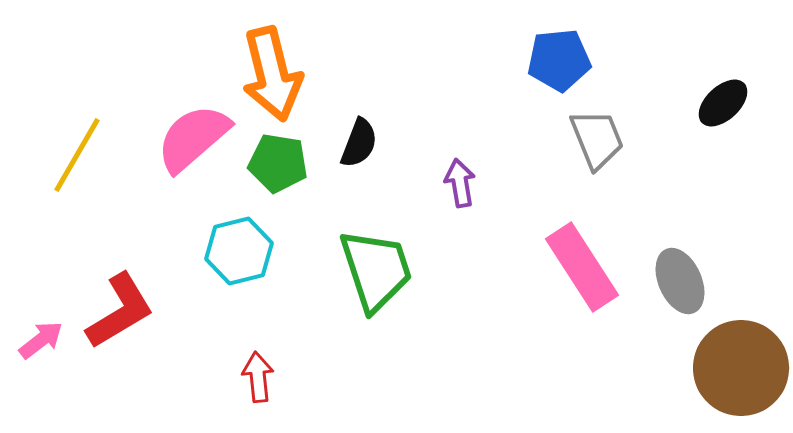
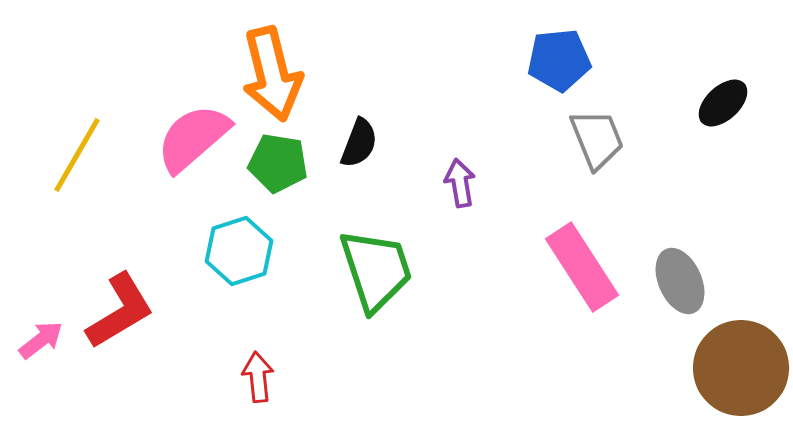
cyan hexagon: rotated 4 degrees counterclockwise
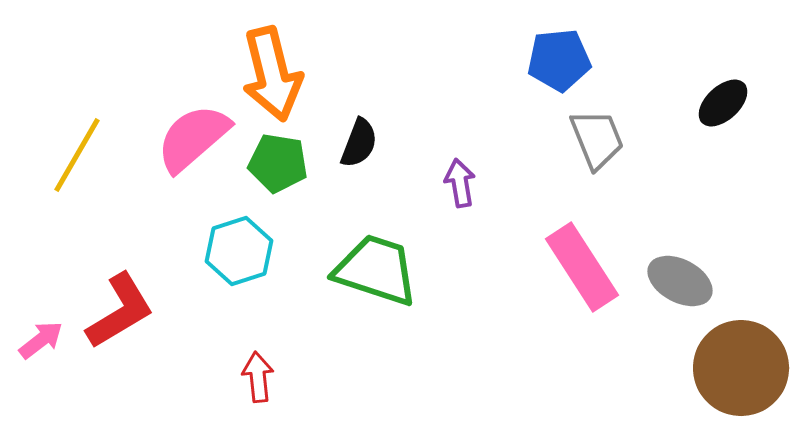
green trapezoid: rotated 54 degrees counterclockwise
gray ellipse: rotated 38 degrees counterclockwise
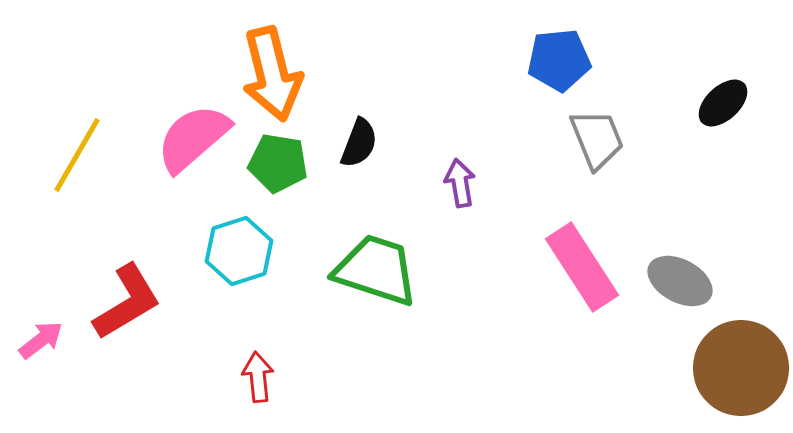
red L-shape: moved 7 px right, 9 px up
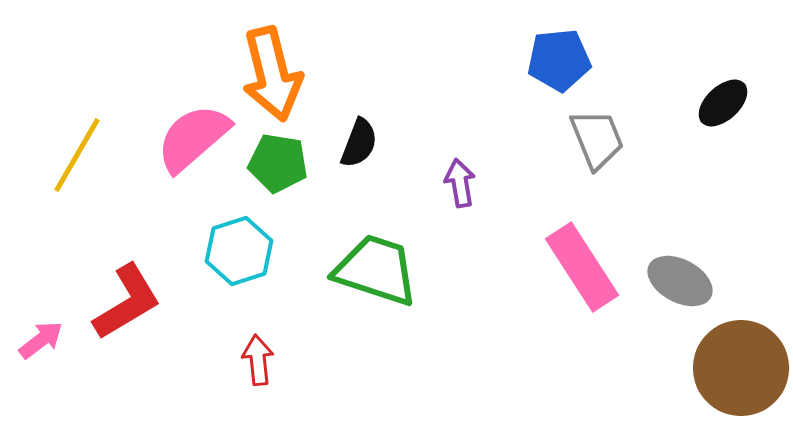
red arrow: moved 17 px up
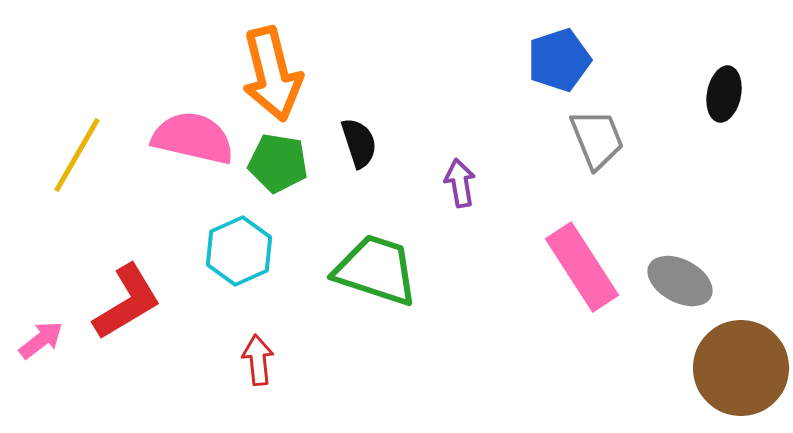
blue pentagon: rotated 12 degrees counterclockwise
black ellipse: moved 1 px right, 9 px up; rotated 36 degrees counterclockwise
pink semicircle: rotated 54 degrees clockwise
black semicircle: rotated 39 degrees counterclockwise
cyan hexagon: rotated 6 degrees counterclockwise
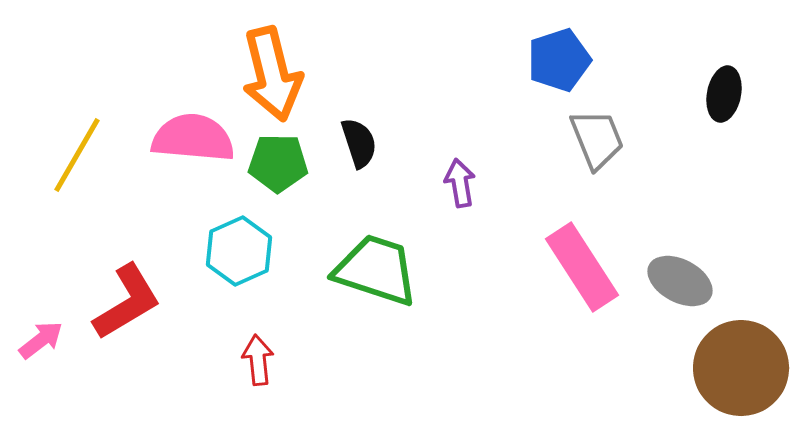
pink semicircle: rotated 8 degrees counterclockwise
green pentagon: rotated 8 degrees counterclockwise
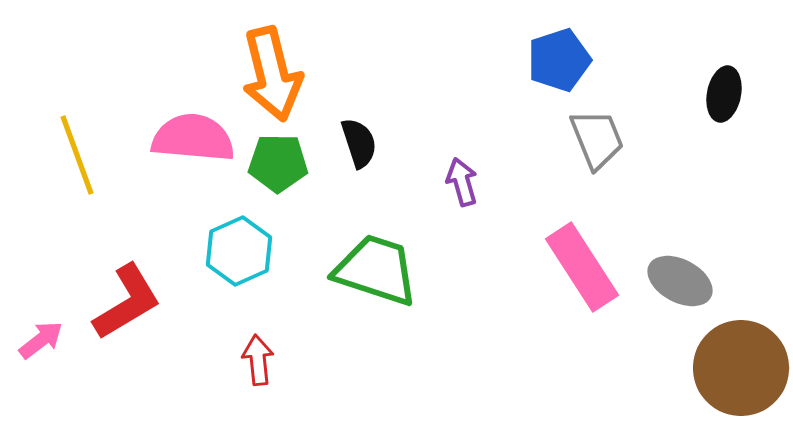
yellow line: rotated 50 degrees counterclockwise
purple arrow: moved 2 px right, 1 px up; rotated 6 degrees counterclockwise
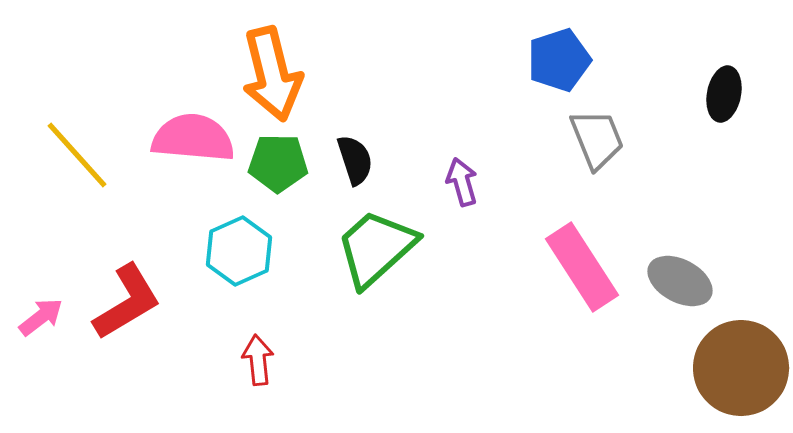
black semicircle: moved 4 px left, 17 px down
yellow line: rotated 22 degrees counterclockwise
green trapezoid: moved 22 px up; rotated 60 degrees counterclockwise
pink arrow: moved 23 px up
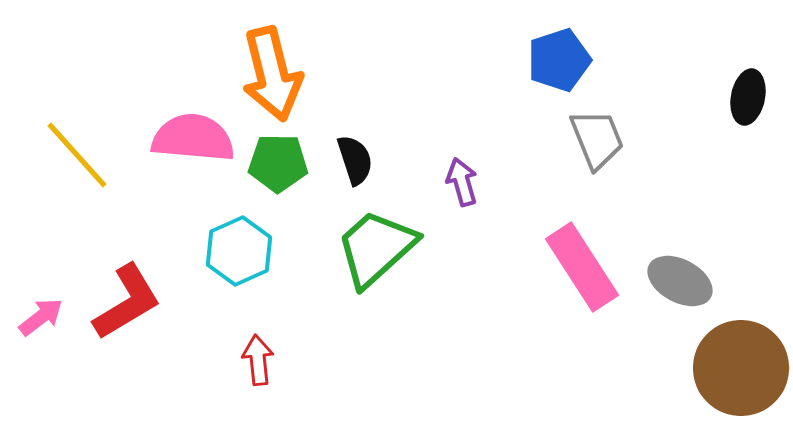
black ellipse: moved 24 px right, 3 px down
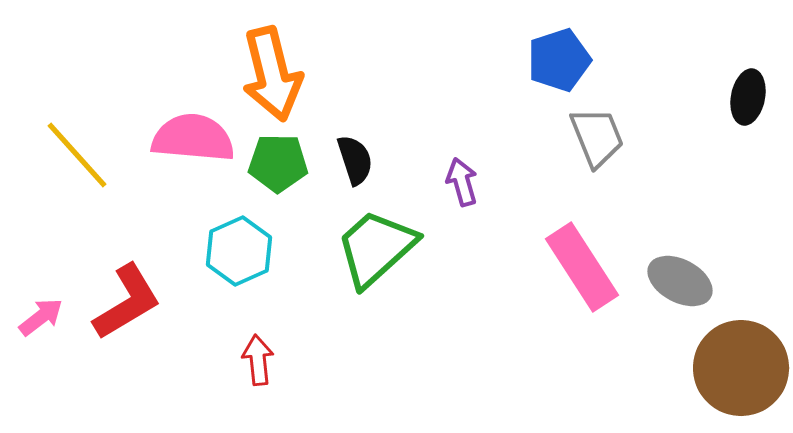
gray trapezoid: moved 2 px up
